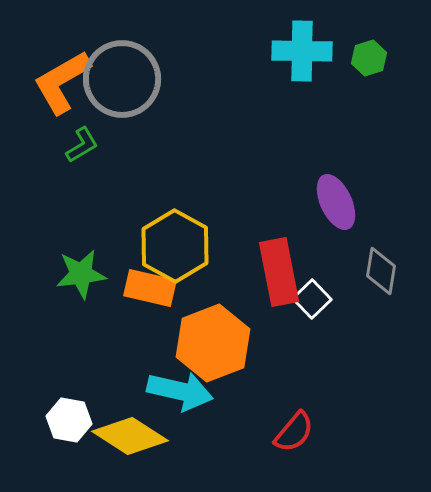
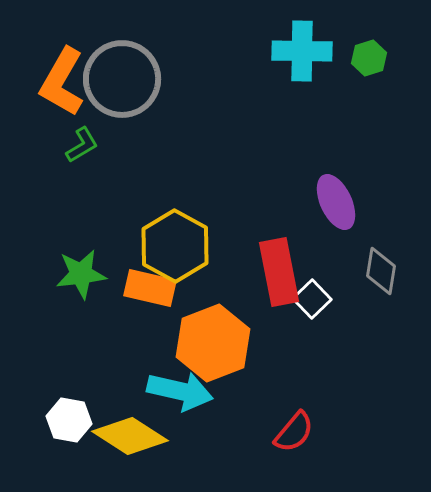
orange L-shape: rotated 30 degrees counterclockwise
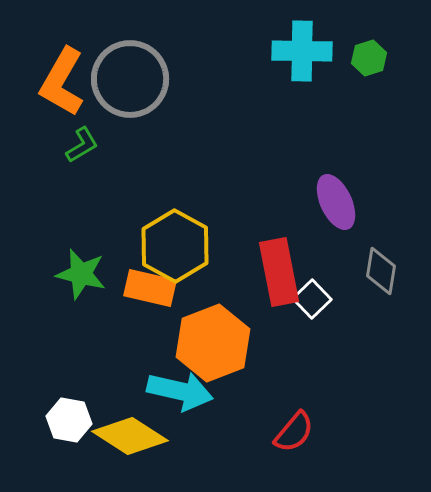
gray circle: moved 8 px right
green star: rotated 21 degrees clockwise
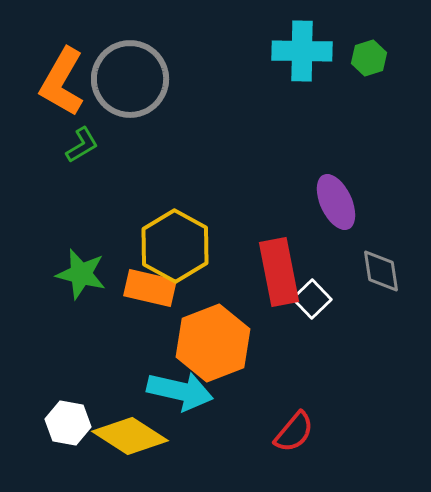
gray diamond: rotated 18 degrees counterclockwise
white hexagon: moved 1 px left, 3 px down
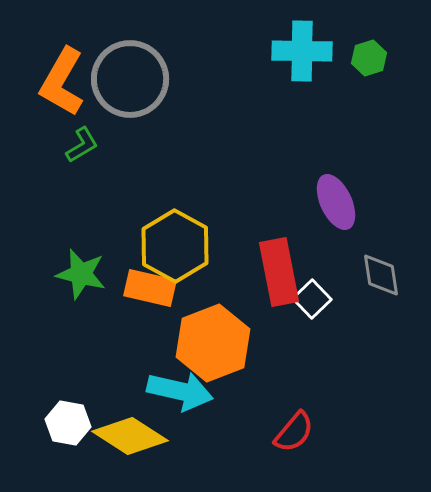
gray diamond: moved 4 px down
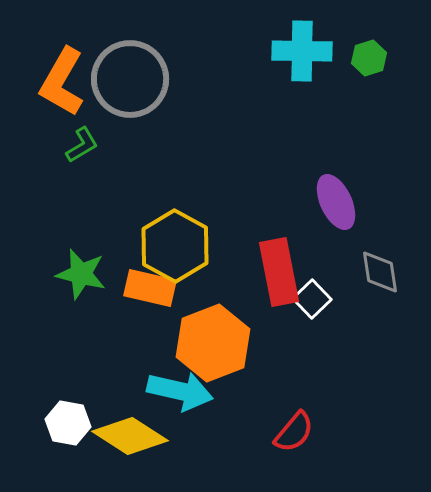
gray diamond: moved 1 px left, 3 px up
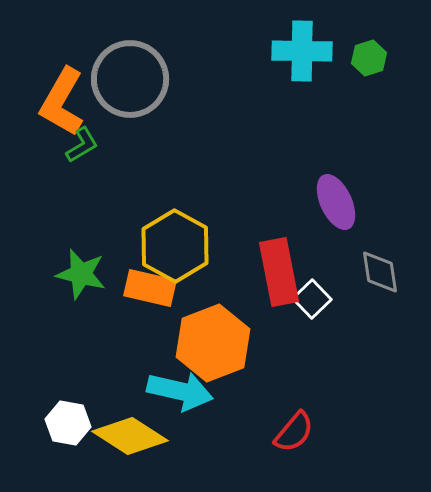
orange L-shape: moved 20 px down
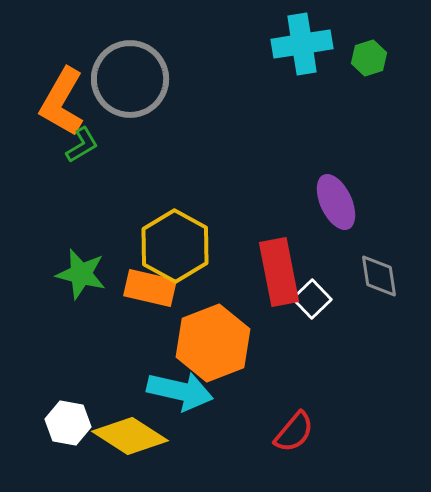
cyan cross: moved 7 px up; rotated 10 degrees counterclockwise
gray diamond: moved 1 px left, 4 px down
